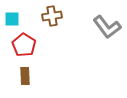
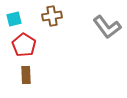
cyan square: moved 2 px right; rotated 14 degrees counterclockwise
brown rectangle: moved 1 px right, 1 px up
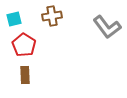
brown rectangle: moved 1 px left
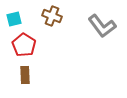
brown cross: rotated 30 degrees clockwise
gray L-shape: moved 5 px left, 1 px up
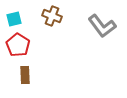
red pentagon: moved 6 px left
